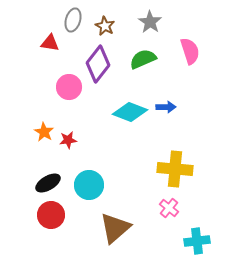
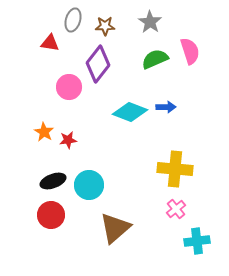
brown star: rotated 30 degrees counterclockwise
green semicircle: moved 12 px right
black ellipse: moved 5 px right, 2 px up; rotated 10 degrees clockwise
pink cross: moved 7 px right, 1 px down; rotated 12 degrees clockwise
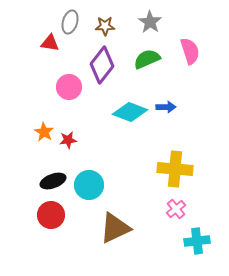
gray ellipse: moved 3 px left, 2 px down
green semicircle: moved 8 px left
purple diamond: moved 4 px right, 1 px down
brown triangle: rotated 16 degrees clockwise
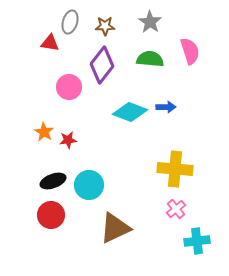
green semicircle: moved 3 px right; rotated 28 degrees clockwise
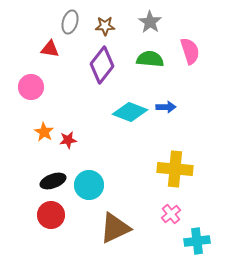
red triangle: moved 6 px down
pink circle: moved 38 px left
pink cross: moved 5 px left, 5 px down
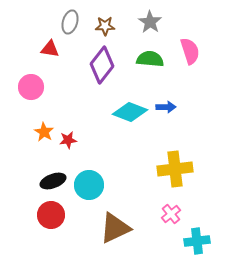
yellow cross: rotated 12 degrees counterclockwise
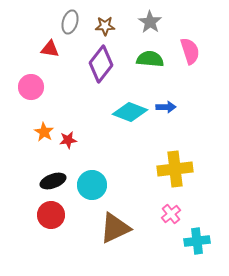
purple diamond: moved 1 px left, 1 px up
cyan circle: moved 3 px right
